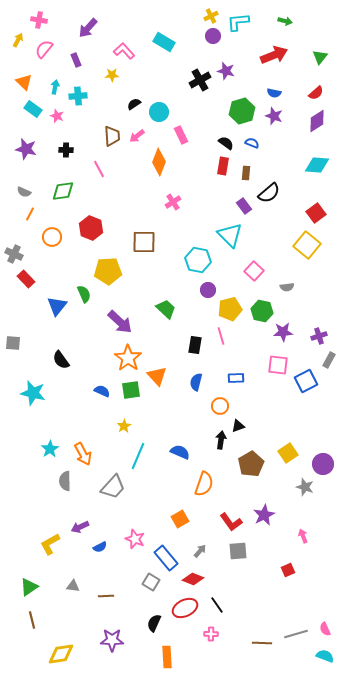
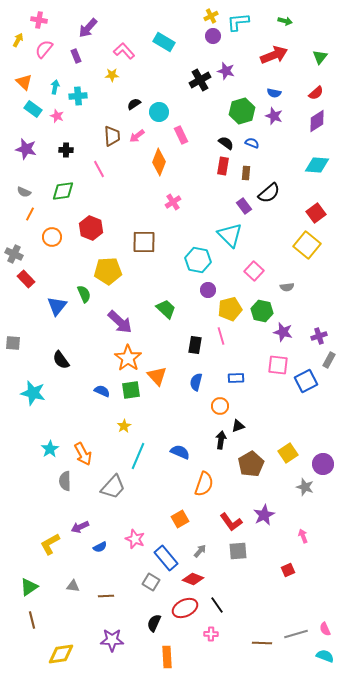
purple rectangle at (76, 60): moved 4 px up
purple star at (283, 332): rotated 18 degrees clockwise
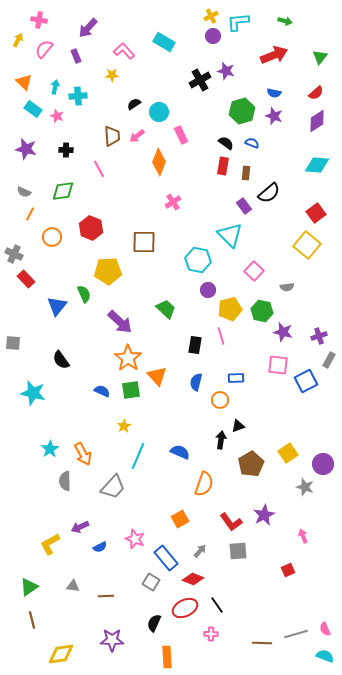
orange circle at (220, 406): moved 6 px up
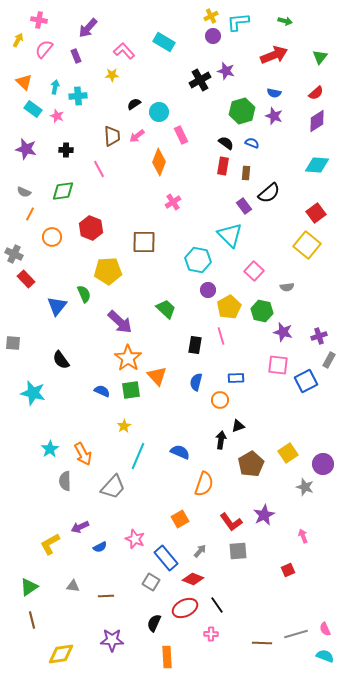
yellow pentagon at (230, 309): moved 1 px left, 2 px up; rotated 15 degrees counterclockwise
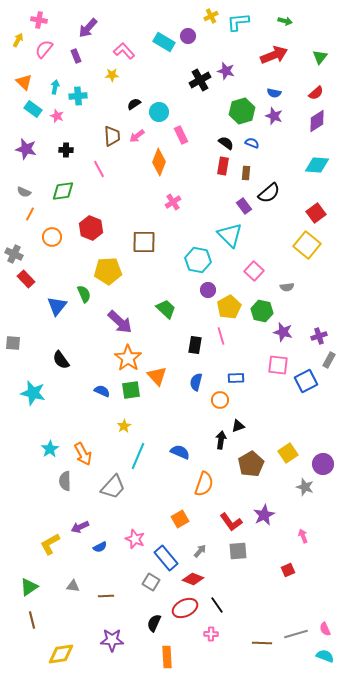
purple circle at (213, 36): moved 25 px left
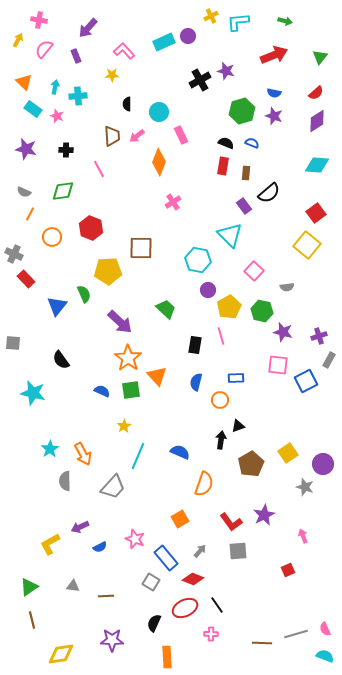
cyan rectangle at (164, 42): rotated 55 degrees counterclockwise
black semicircle at (134, 104): moved 7 px left; rotated 56 degrees counterclockwise
black semicircle at (226, 143): rotated 14 degrees counterclockwise
brown square at (144, 242): moved 3 px left, 6 px down
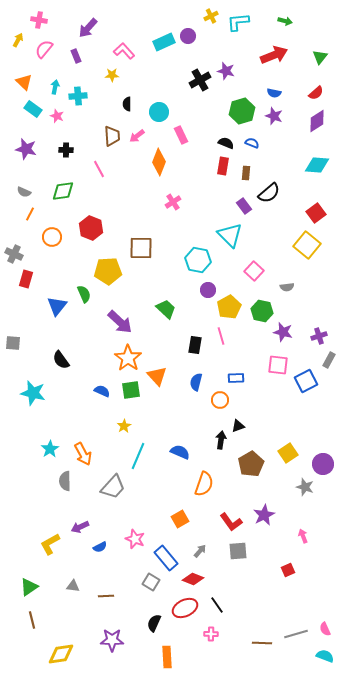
red rectangle at (26, 279): rotated 60 degrees clockwise
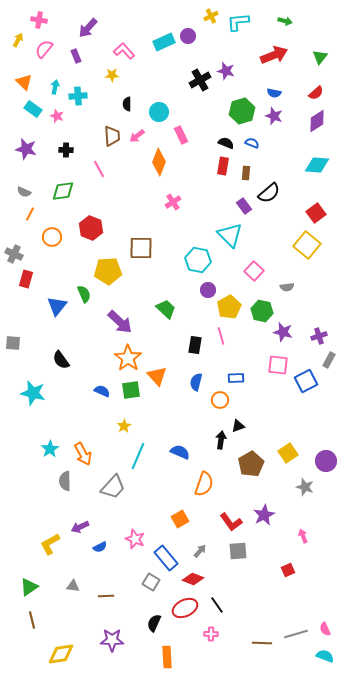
purple circle at (323, 464): moved 3 px right, 3 px up
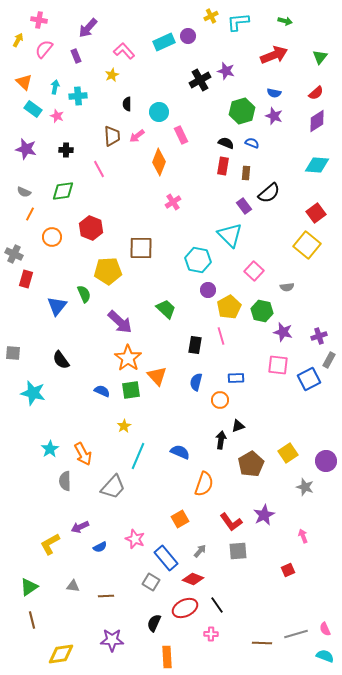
yellow star at (112, 75): rotated 24 degrees counterclockwise
gray square at (13, 343): moved 10 px down
blue square at (306, 381): moved 3 px right, 2 px up
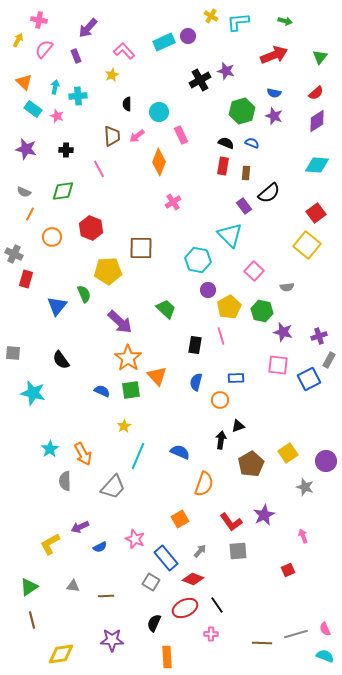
yellow cross at (211, 16): rotated 32 degrees counterclockwise
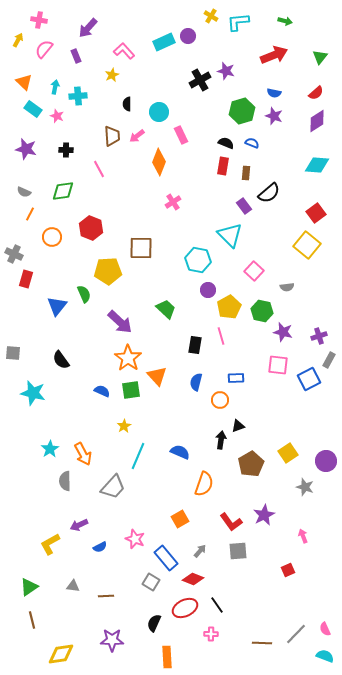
purple arrow at (80, 527): moved 1 px left, 2 px up
gray line at (296, 634): rotated 30 degrees counterclockwise
